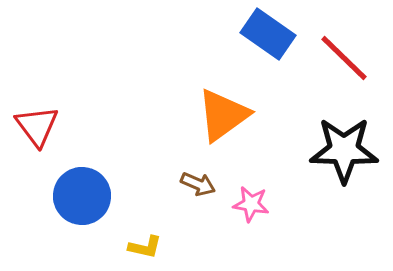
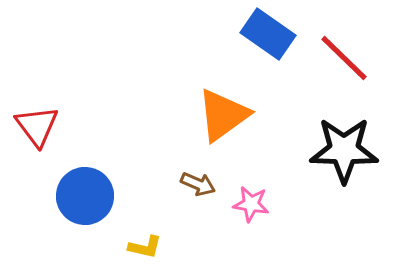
blue circle: moved 3 px right
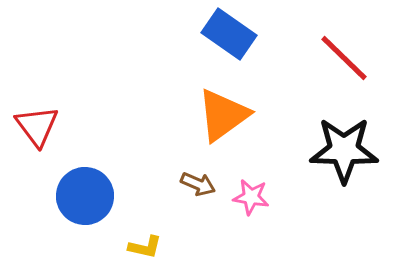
blue rectangle: moved 39 px left
pink star: moved 7 px up
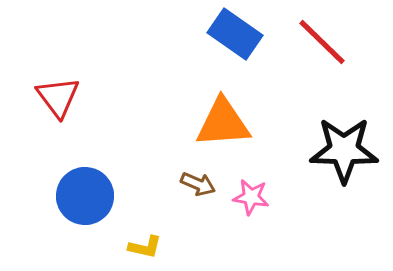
blue rectangle: moved 6 px right
red line: moved 22 px left, 16 px up
orange triangle: moved 8 px down; rotated 32 degrees clockwise
red triangle: moved 21 px right, 29 px up
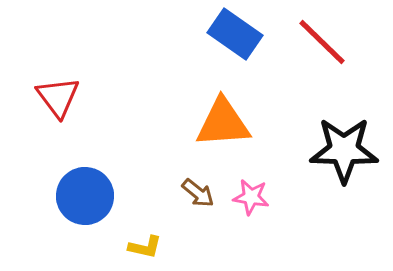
brown arrow: moved 9 px down; rotated 16 degrees clockwise
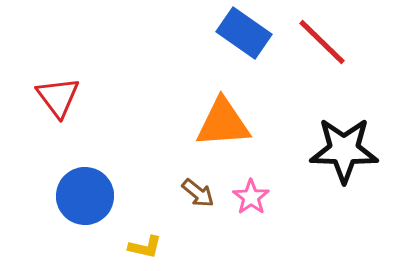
blue rectangle: moved 9 px right, 1 px up
pink star: rotated 27 degrees clockwise
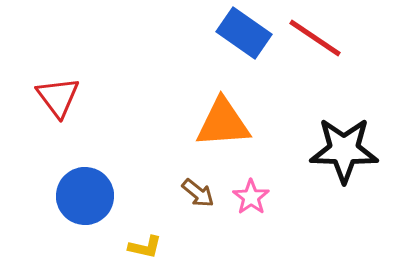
red line: moved 7 px left, 4 px up; rotated 10 degrees counterclockwise
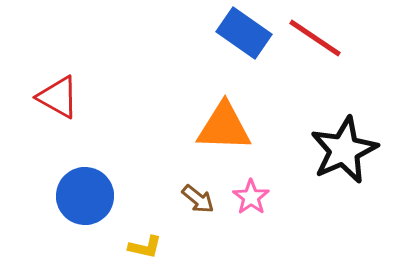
red triangle: rotated 24 degrees counterclockwise
orange triangle: moved 1 px right, 4 px down; rotated 6 degrees clockwise
black star: rotated 26 degrees counterclockwise
brown arrow: moved 6 px down
